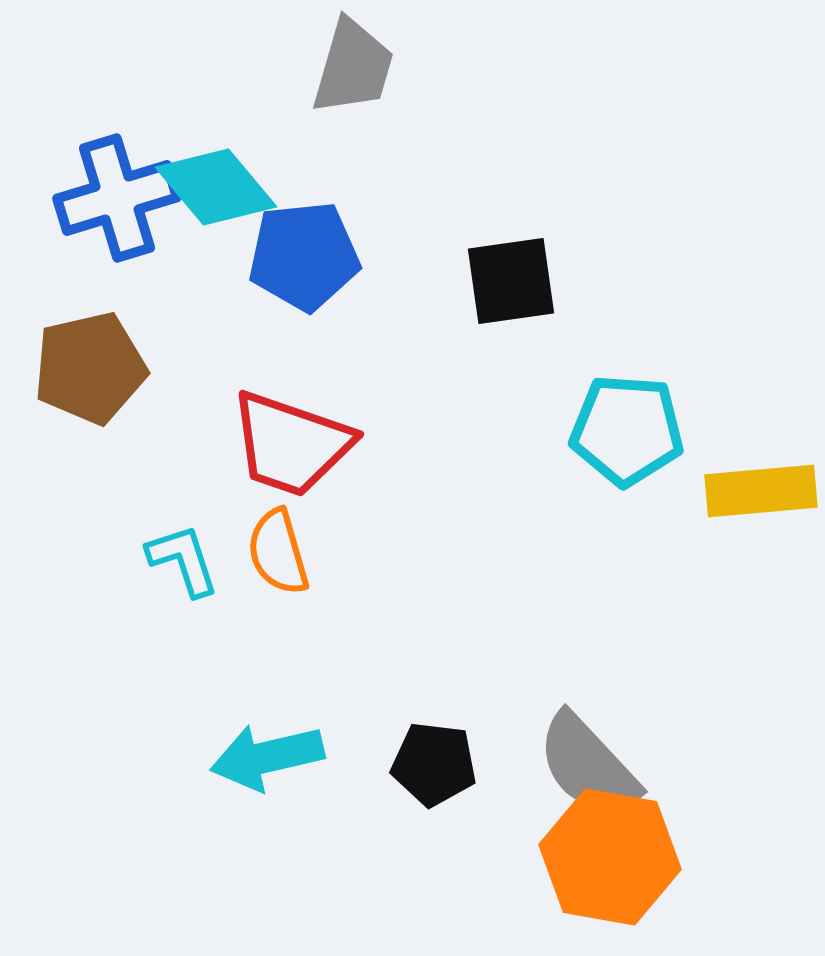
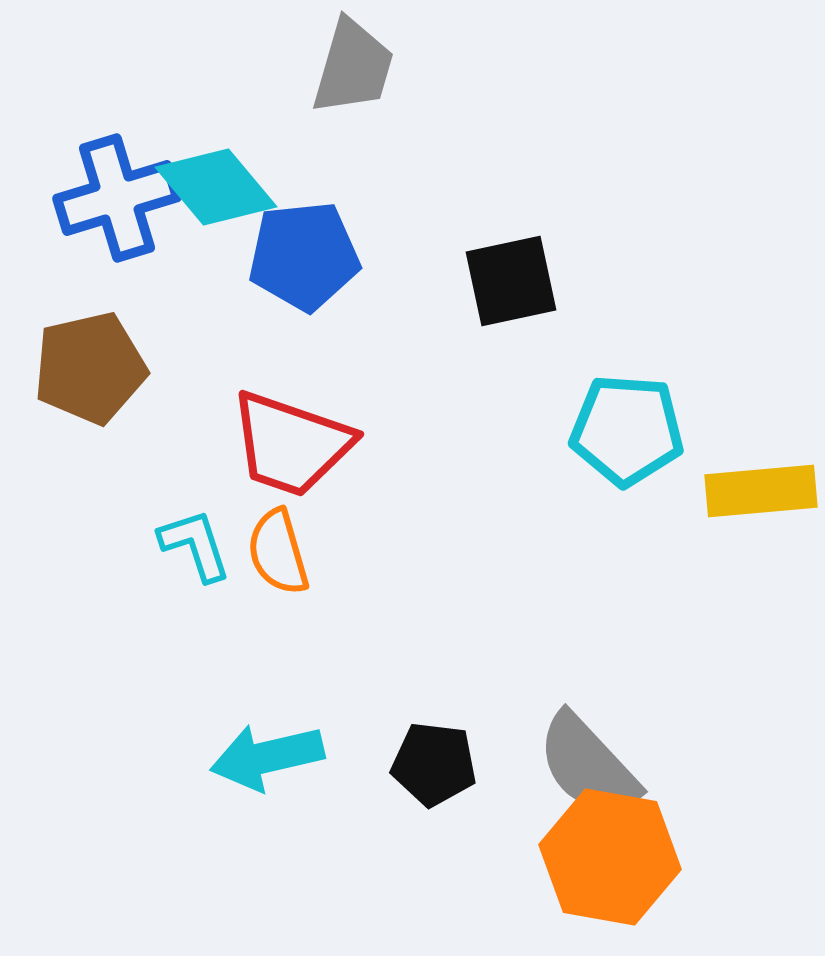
black square: rotated 4 degrees counterclockwise
cyan L-shape: moved 12 px right, 15 px up
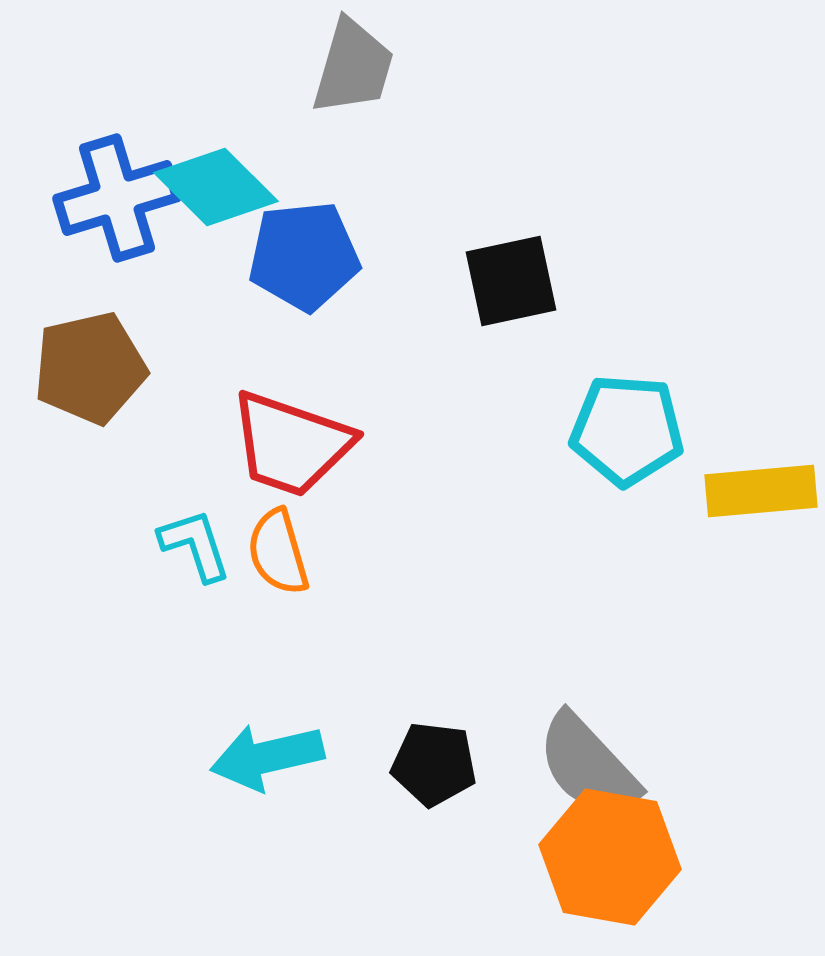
cyan diamond: rotated 5 degrees counterclockwise
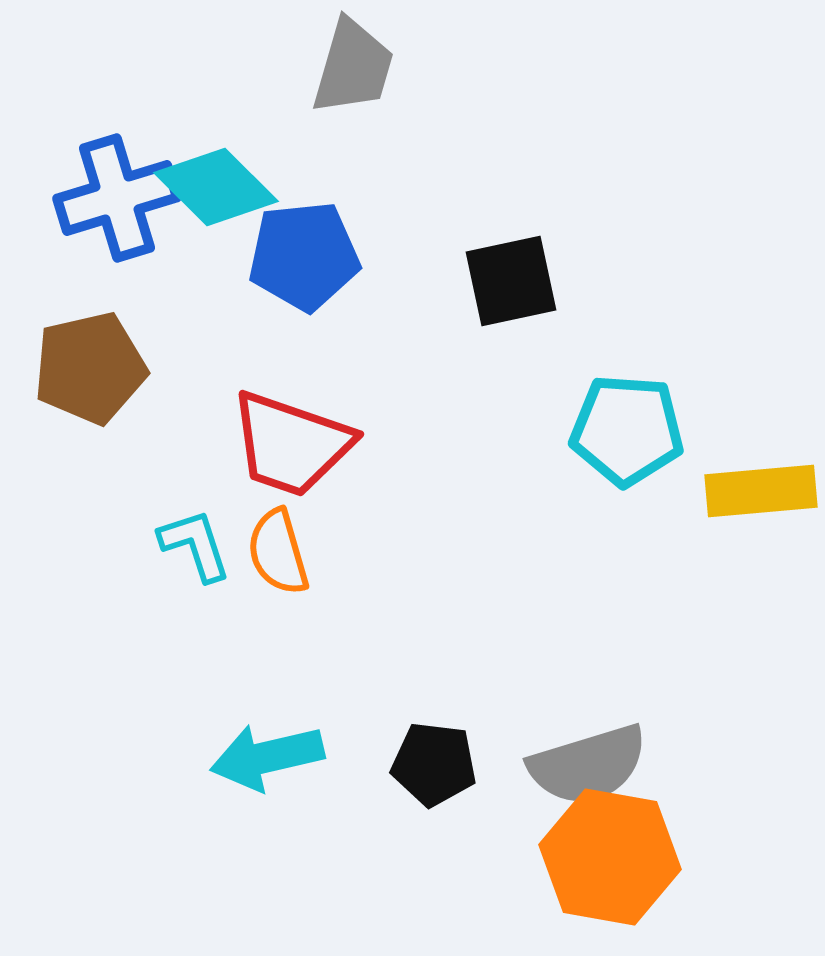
gray semicircle: rotated 64 degrees counterclockwise
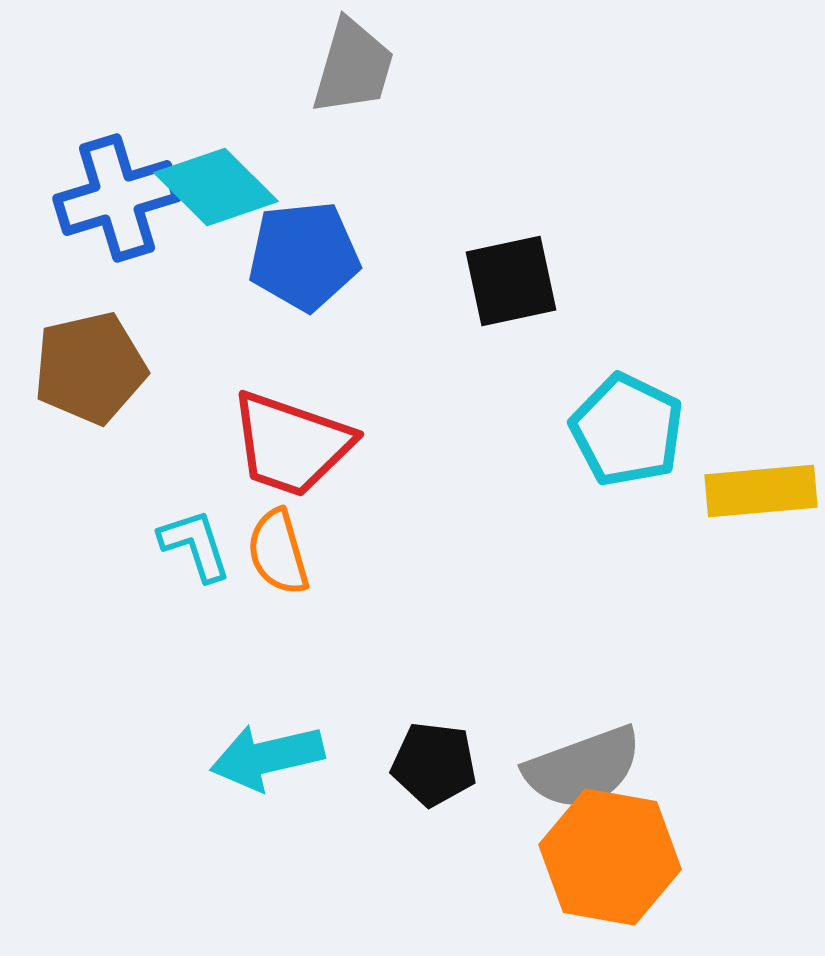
cyan pentagon: rotated 22 degrees clockwise
gray semicircle: moved 5 px left, 3 px down; rotated 3 degrees counterclockwise
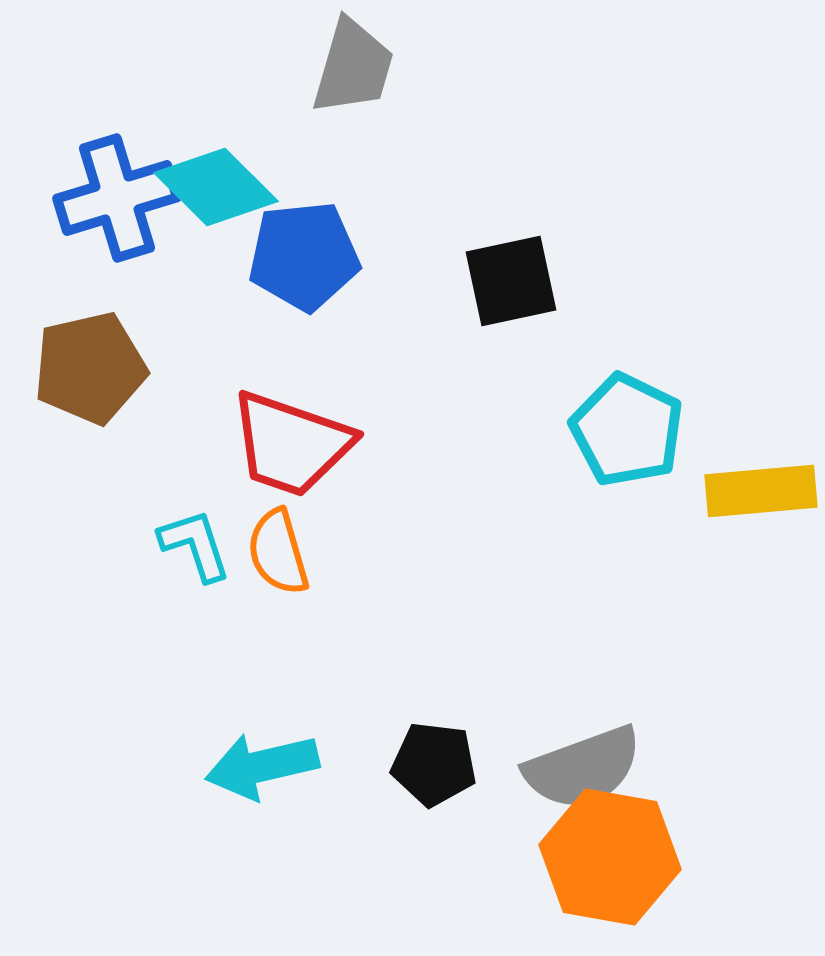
cyan arrow: moved 5 px left, 9 px down
